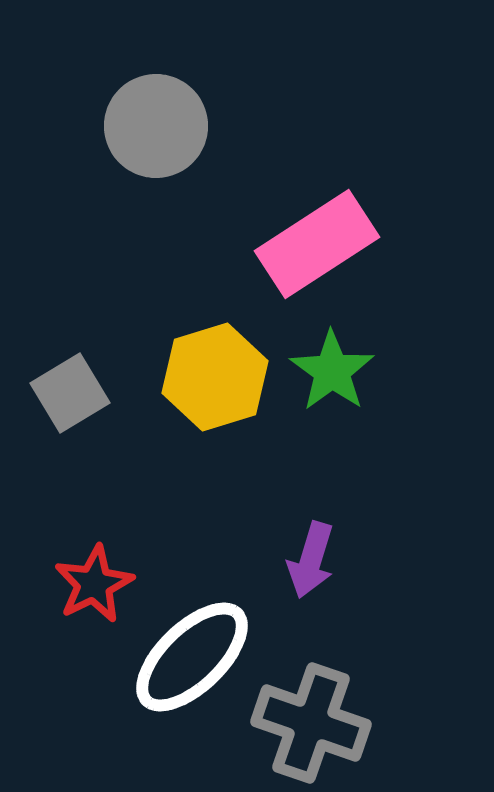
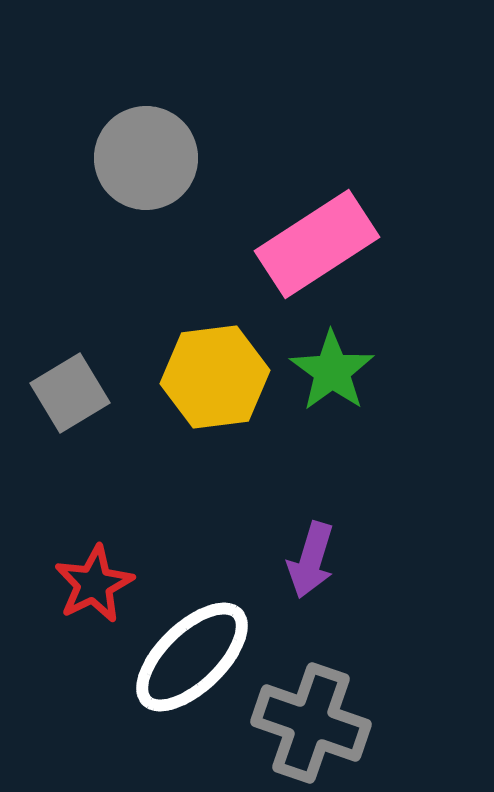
gray circle: moved 10 px left, 32 px down
yellow hexagon: rotated 10 degrees clockwise
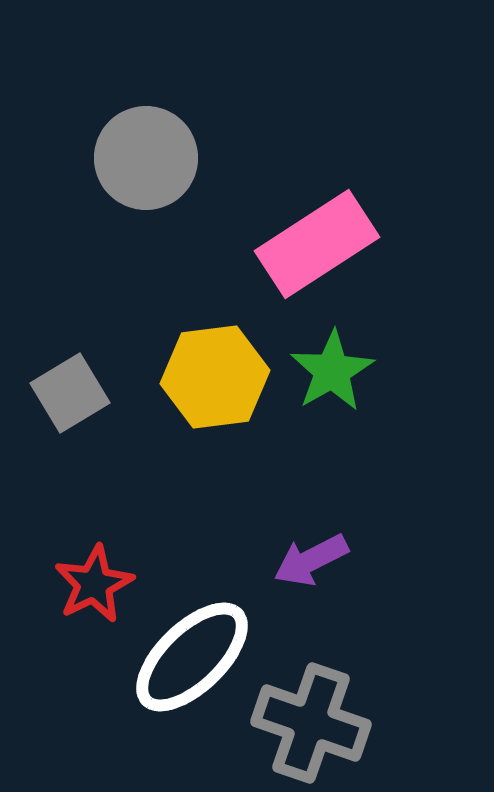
green star: rotated 6 degrees clockwise
purple arrow: rotated 46 degrees clockwise
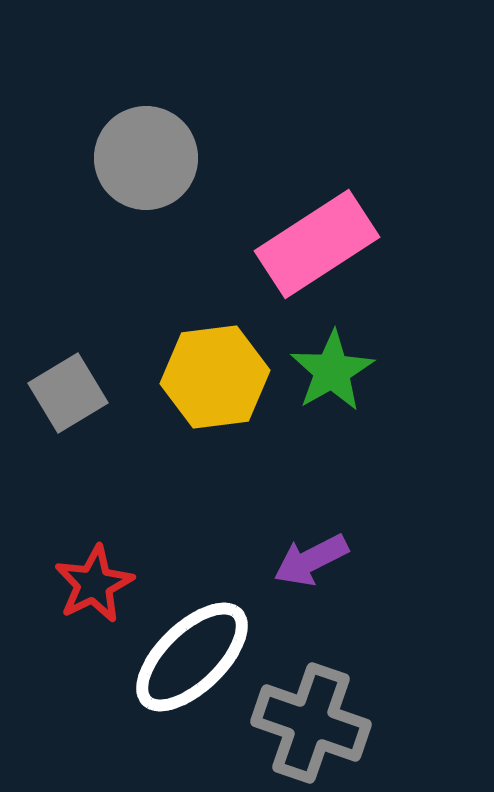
gray square: moved 2 px left
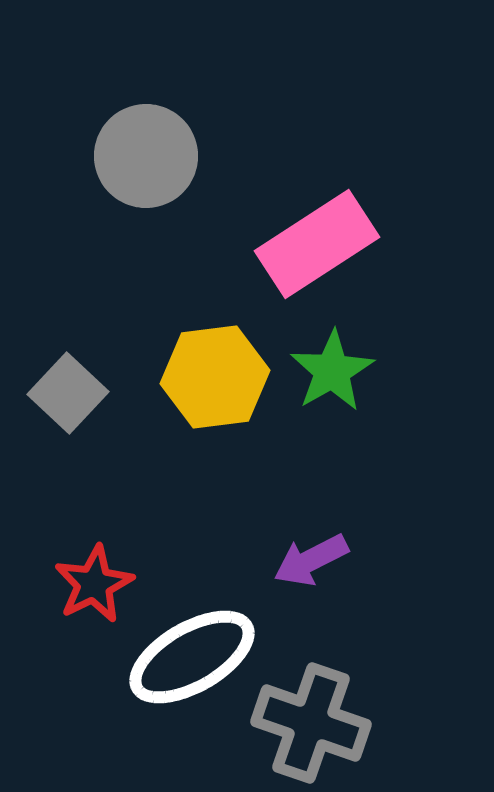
gray circle: moved 2 px up
gray square: rotated 16 degrees counterclockwise
white ellipse: rotated 14 degrees clockwise
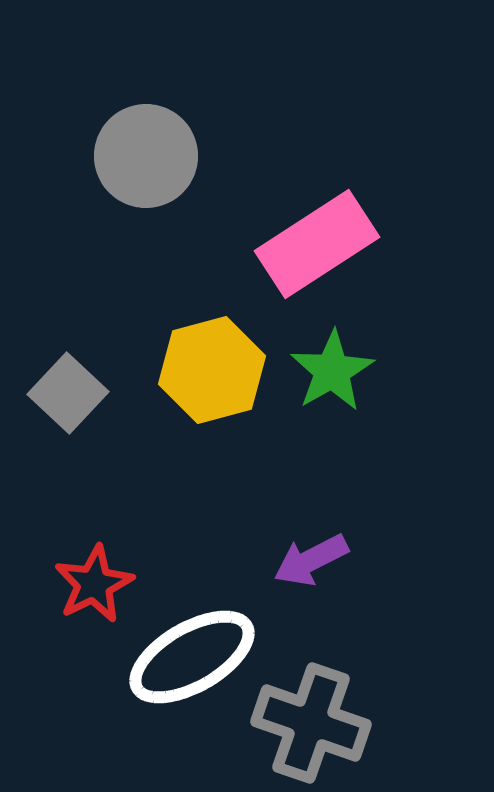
yellow hexagon: moved 3 px left, 7 px up; rotated 8 degrees counterclockwise
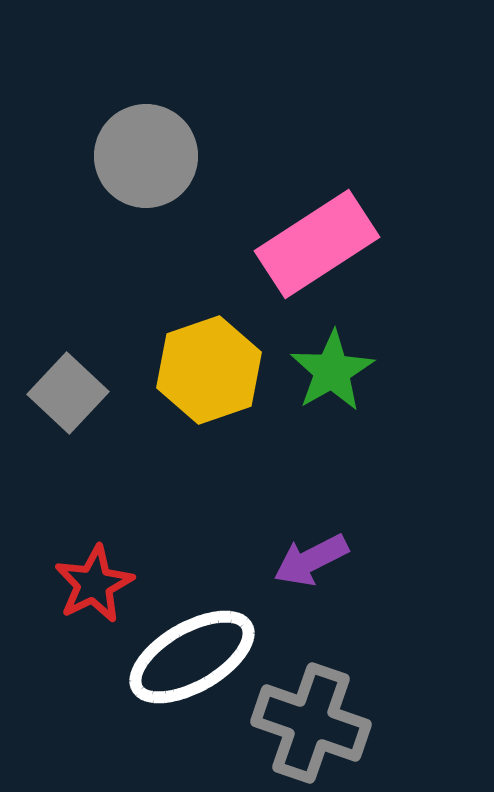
yellow hexagon: moved 3 px left; rotated 4 degrees counterclockwise
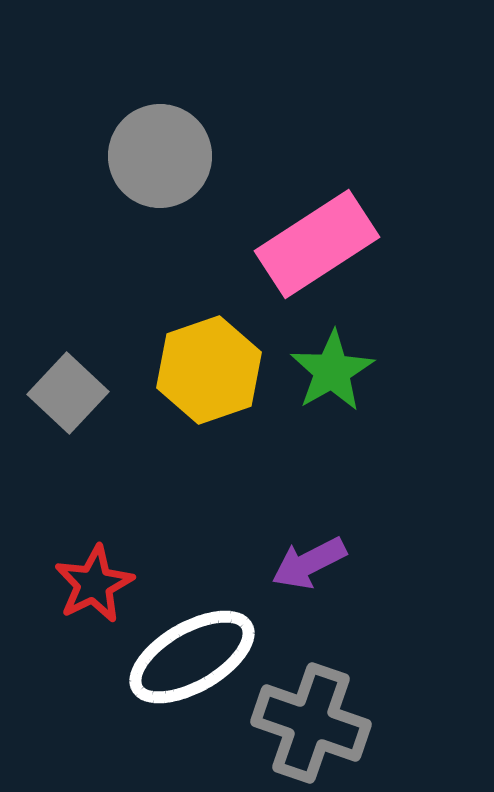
gray circle: moved 14 px right
purple arrow: moved 2 px left, 3 px down
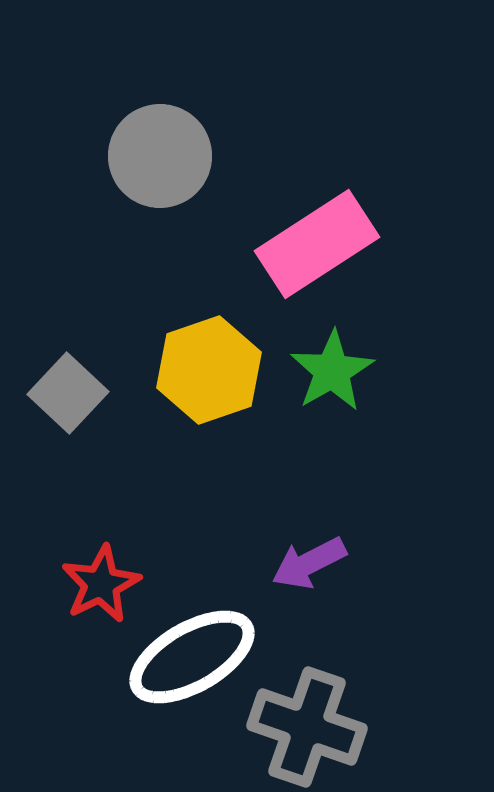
red star: moved 7 px right
gray cross: moved 4 px left, 4 px down
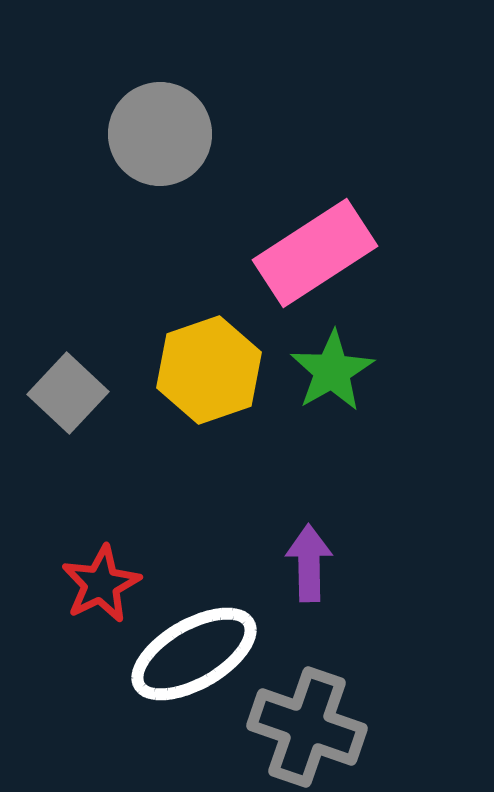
gray circle: moved 22 px up
pink rectangle: moved 2 px left, 9 px down
purple arrow: rotated 116 degrees clockwise
white ellipse: moved 2 px right, 3 px up
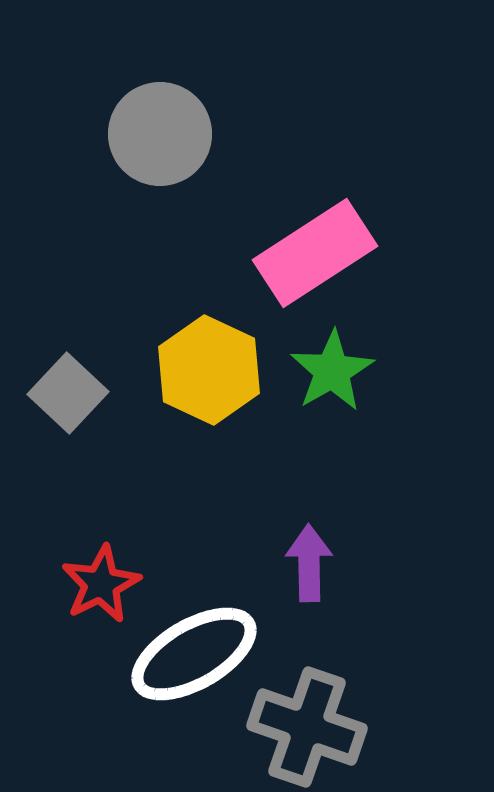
yellow hexagon: rotated 16 degrees counterclockwise
